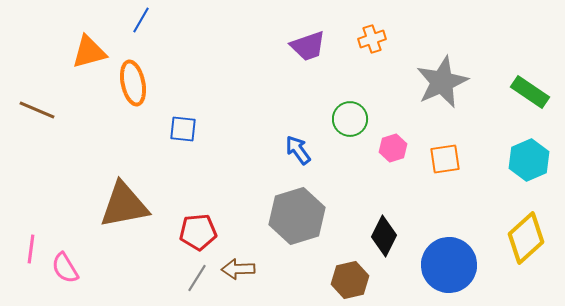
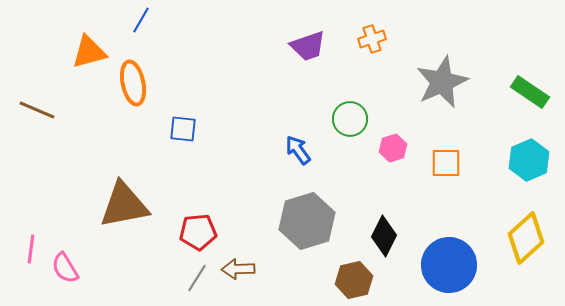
orange square: moved 1 px right, 4 px down; rotated 8 degrees clockwise
gray hexagon: moved 10 px right, 5 px down
brown hexagon: moved 4 px right
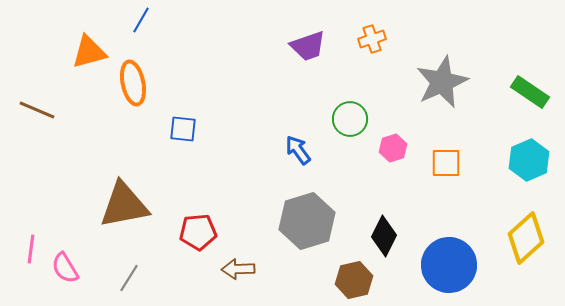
gray line: moved 68 px left
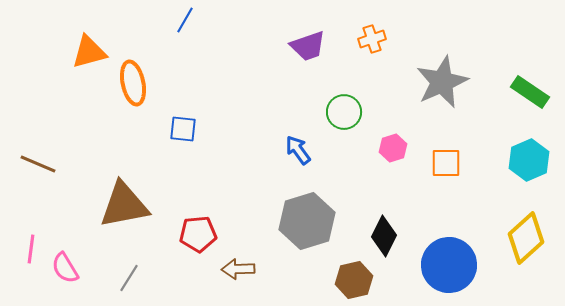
blue line: moved 44 px right
brown line: moved 1 px right, 54 px down
green circle: moved 6 px left, 7 px up
red pentagon: moved 2 px down
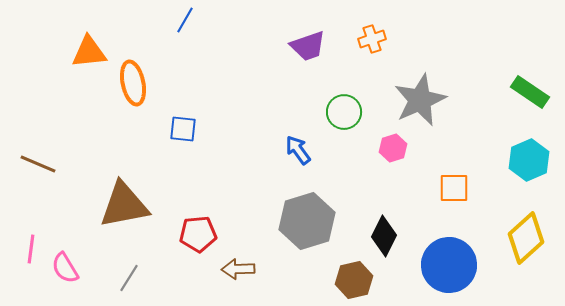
orange triangle: rotated 9 degrees clockwise
gray star: moved 22 px left, 18 px down
orange square: moved 8 px right, 25 px down
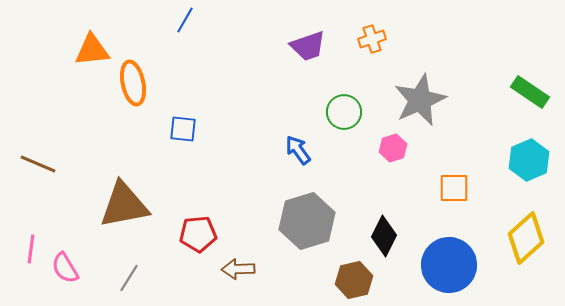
orange triangle: moved 3 px right, 2 px up
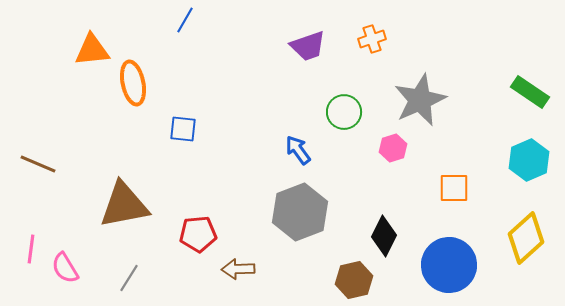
gray hexagon: moved 7 px left, 9 px up; rotated 4 degrees counterclockwise
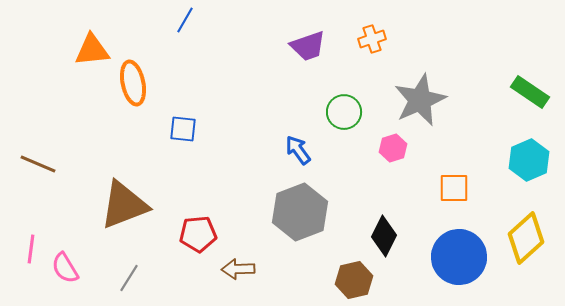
brown triangle: rotated 10 degrees counterclockwise
blue circle: moved 10 px right, 8 px up
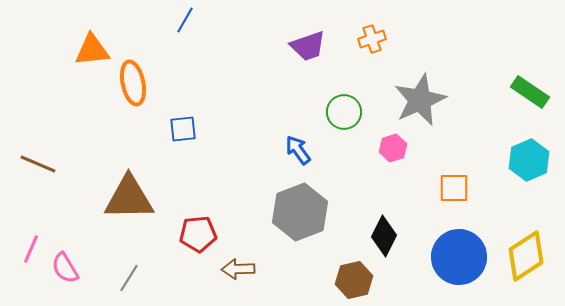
blue square: rotated 12 degrees counterclockwise
brown triangle: moved 5 px right, 7 px up; rotated 20 degrees clockwise
yellow diamond: moved 18 px down; rotated 9 degrees clockwise
pink line: rotated 16 degrees clockwise
